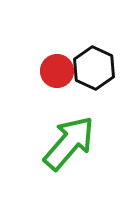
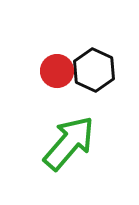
black hexagon: moved 2 px down
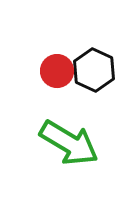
green arrow: rotated 80 degrees clockwise
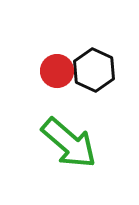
green arrow: rotated 10 degrees clockwise
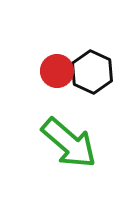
black hexagon: moved 2 px left, 2 px down
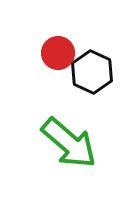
red circle: moved 1 px right, 18 px up
